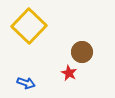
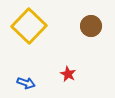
brown circle: moved 9 px right, 26 px up
red star: moved 1 px left, 1 px down
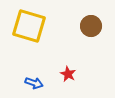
yellow square: rotated 28 degrees counterclockwise
blue arrow: moved 8 px right
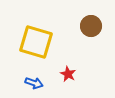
yellow square: moved 7 px right, 16 px down
